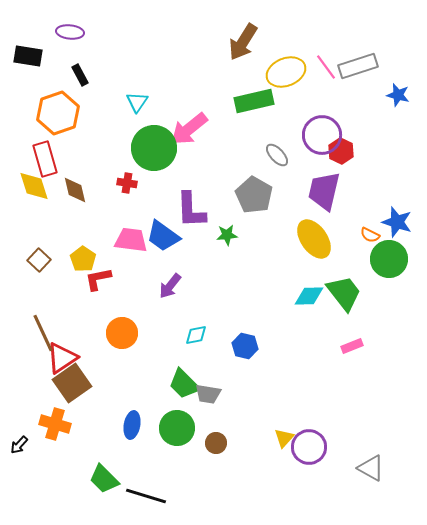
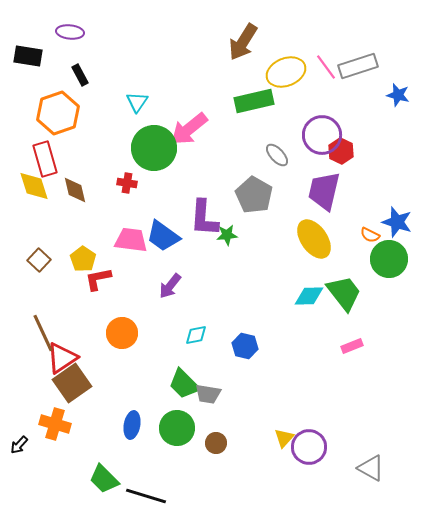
purple L-shape at (191, 210): moved 13 px right, 8 px down; rotated 6 degrees clockwise
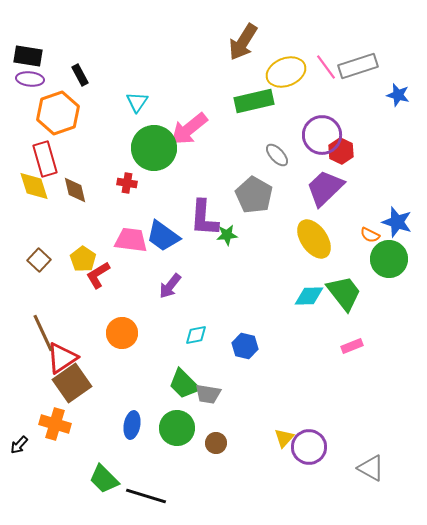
purple ellipse at (70, 32): moved 40 px left, 47 px down
purple trapezoid at (324, 191): moved 1 px right, 3 px up; rotated 33 degrees clockwise
red L-shape at (98, 279): moved 4 px up; rotated 20 degrees counterclockwise
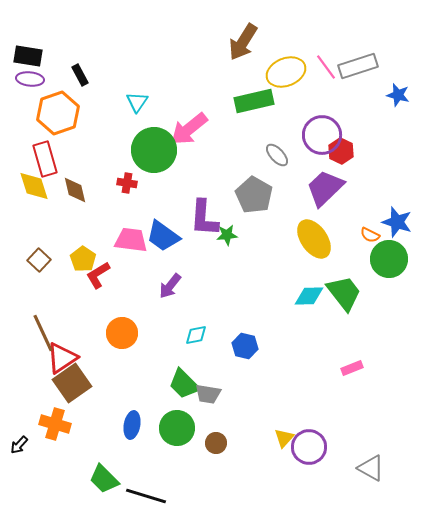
green circle at (154, 148): moved 2 px down
pink rectangle at (352, 346): moved 22 px down
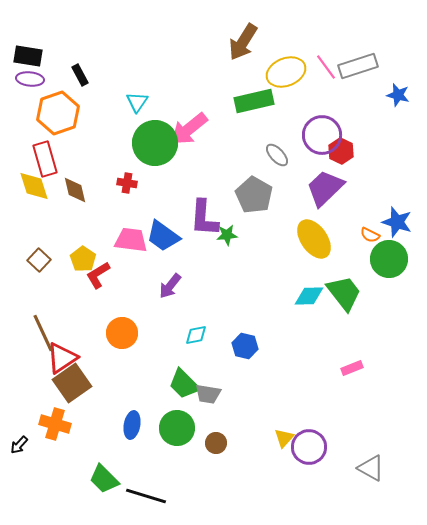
green circle at (154, 150): moved 1 px right, 7 px up
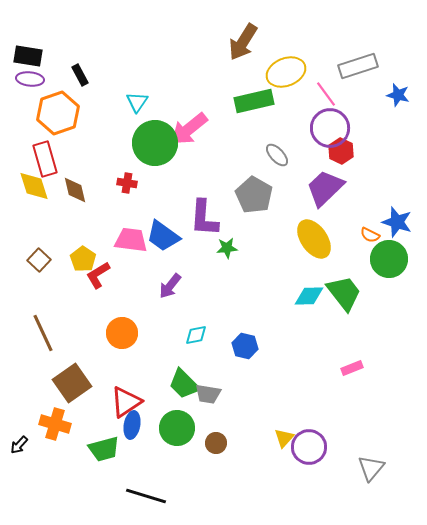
pink line at (326, 67): moved 27 px down
purple circle at (322, 135): moved 8 px right, 7 px up
green star at (227, 235): moved 13 px down
red triangle at (62, 358): moved 64 px right, 44 px down
gray triangle at (371, 468): rotated 40 degrees clockwise
green trapezoid at (104, 479): moved 30 px up; rotated 60 degrees counterclockwise
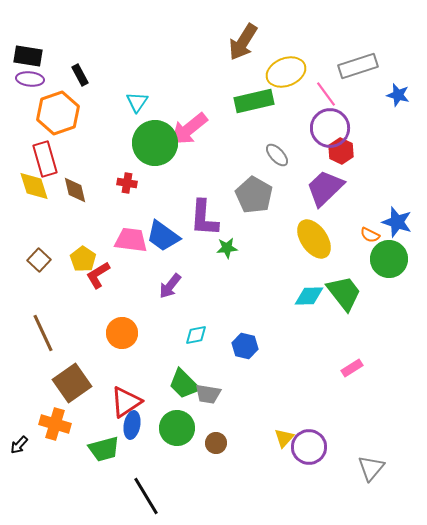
pink rectangle at (352, 368): rotated 10 degrees counterclockwise
black line at (146, 496): rotated 42 degrees clockwise
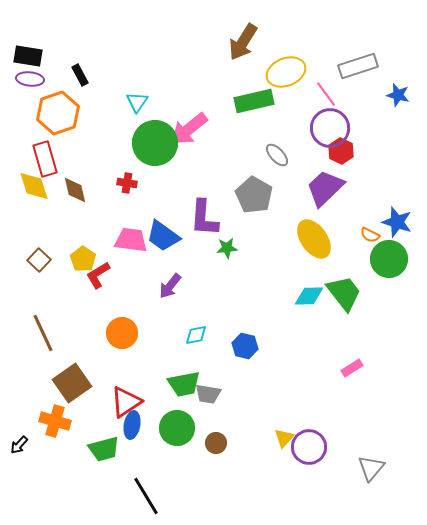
green trapezoid at (184, 384): rotated 56 degrees counterclockwise
orange cross at (55, 424): moved 3 px up
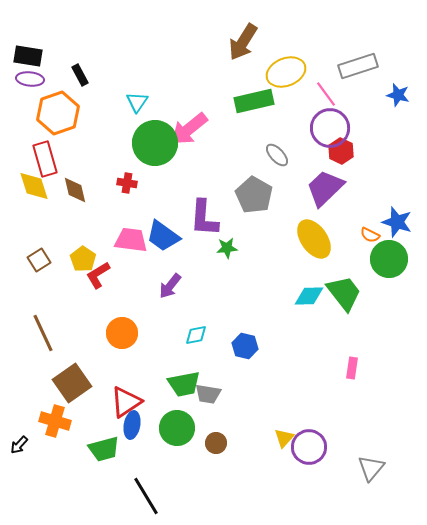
brown square at (39, 260): rotated 15 degrees clockwise
pink rectangle at (352, 368): rotated 50 degrees counterclockwise
